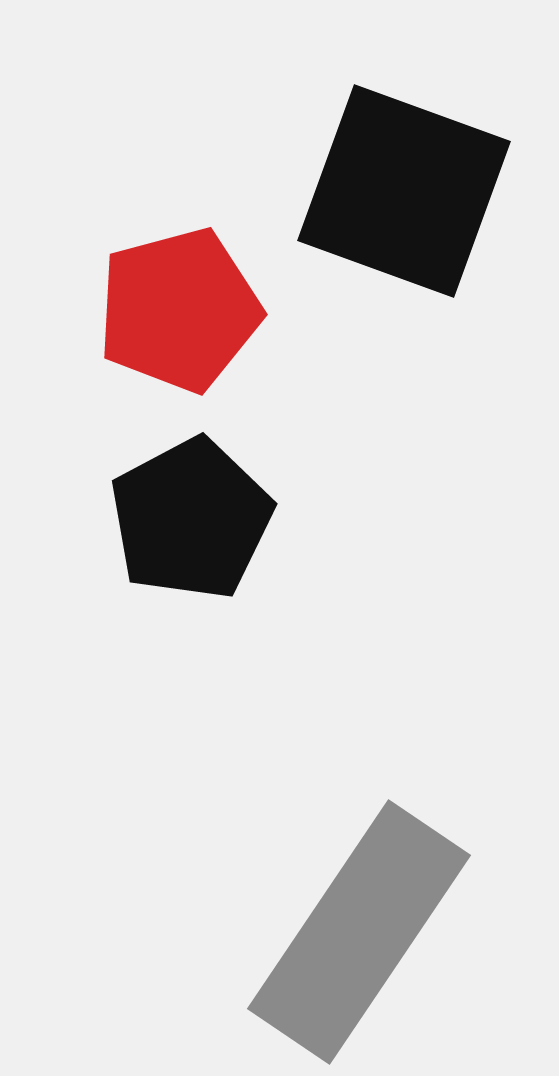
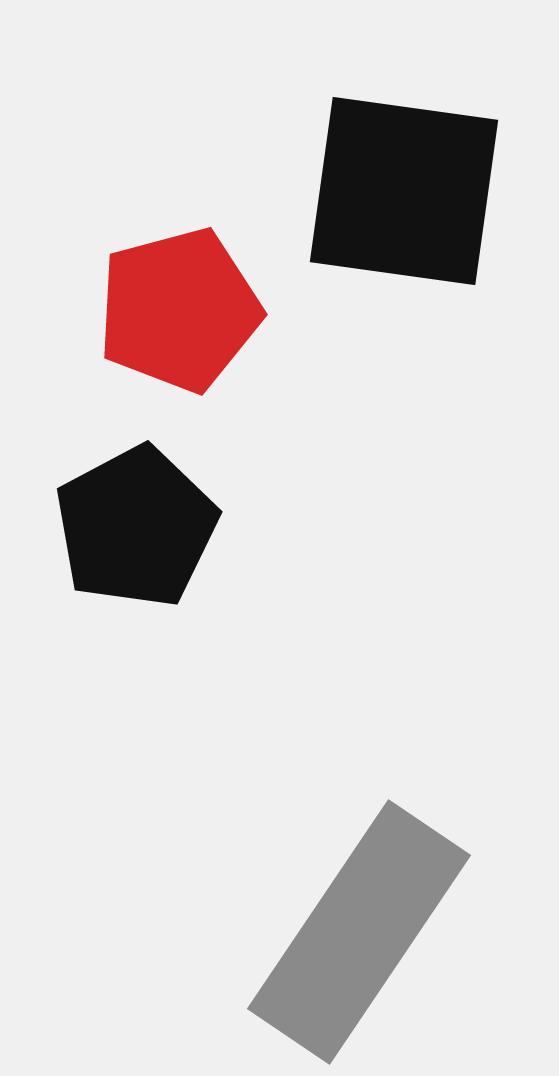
black square: rotated 12 degrees counterclockwise
black pentagon: moved 55 px left, 8 px down
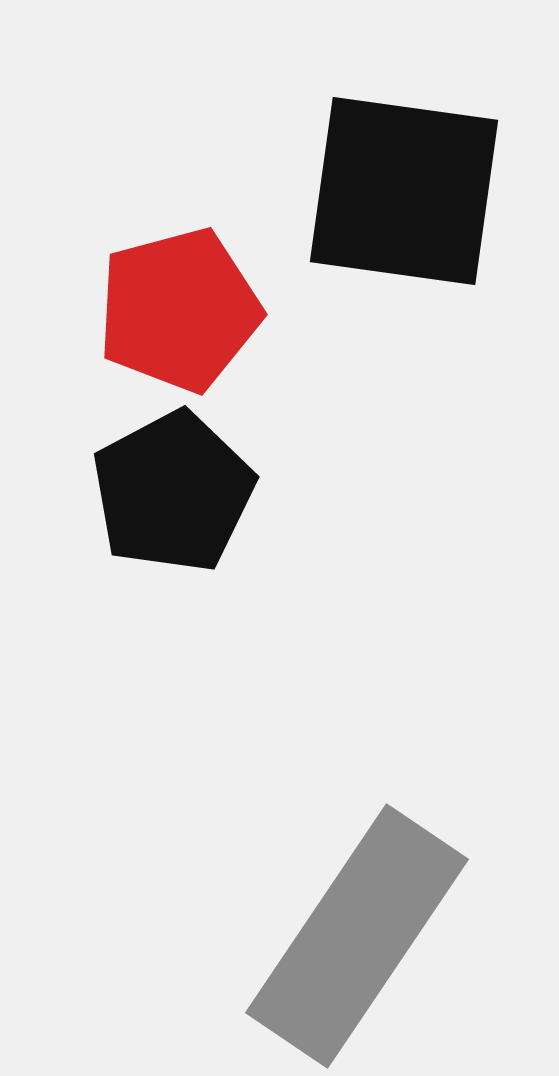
black pentagon: moved 37 px right, 35 px up
gray rectangle: moved 2 px left, 4 px down
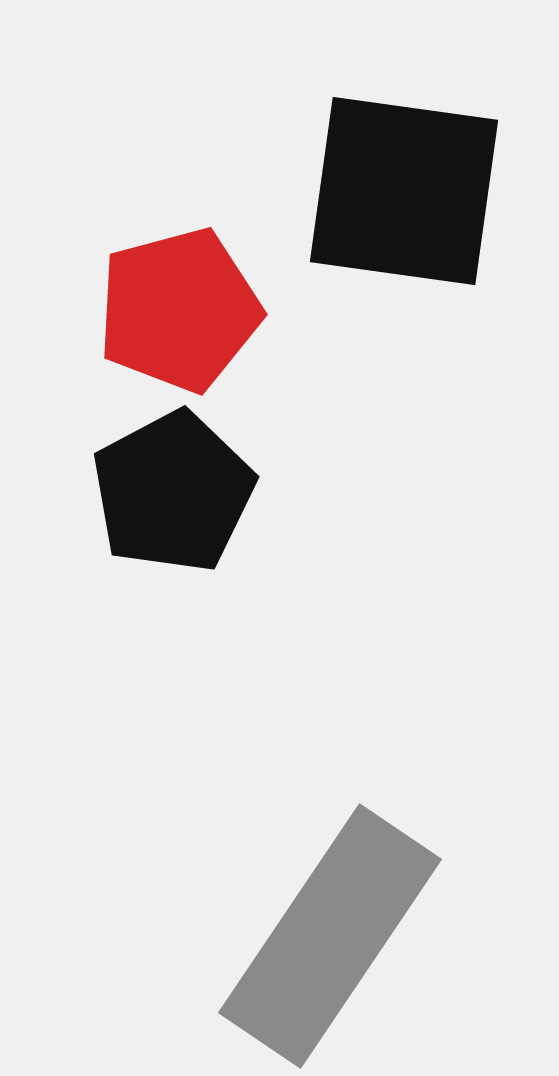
gray rectangle: moved 27 px left
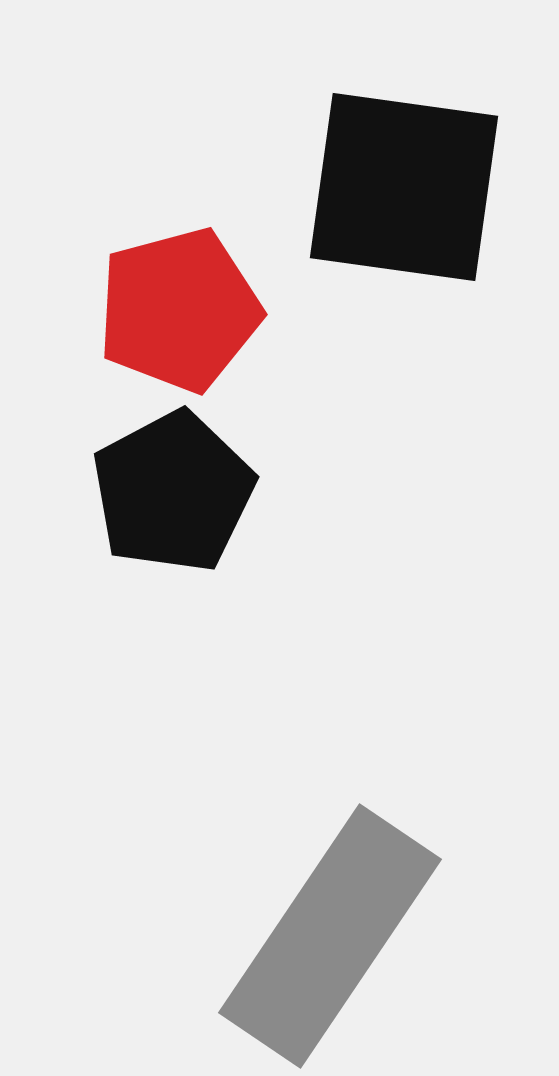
black square: moved 4 px up
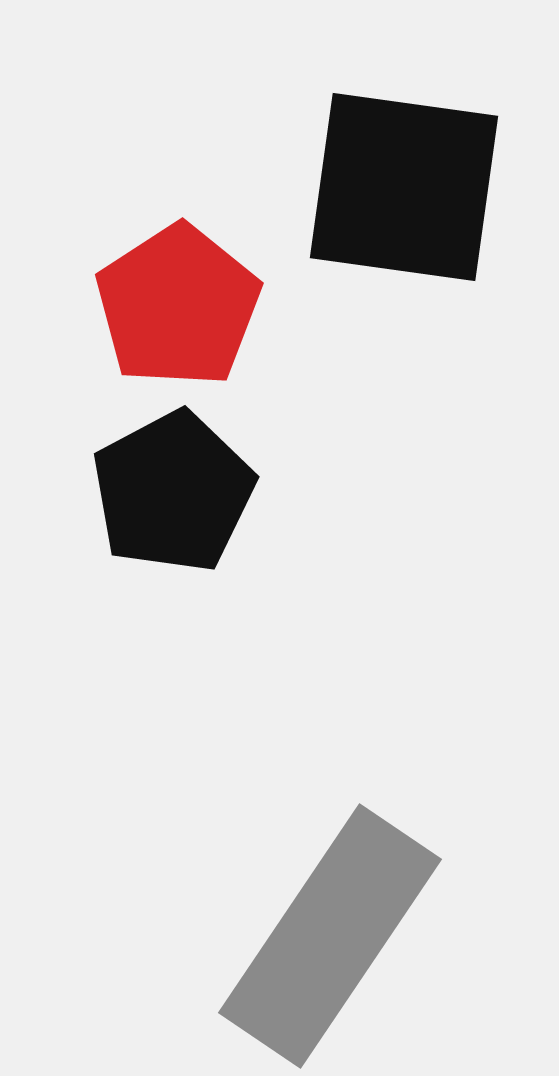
red pentagon: moved 1 px left, 4 px up; rotated 18 degrees counterclockwise
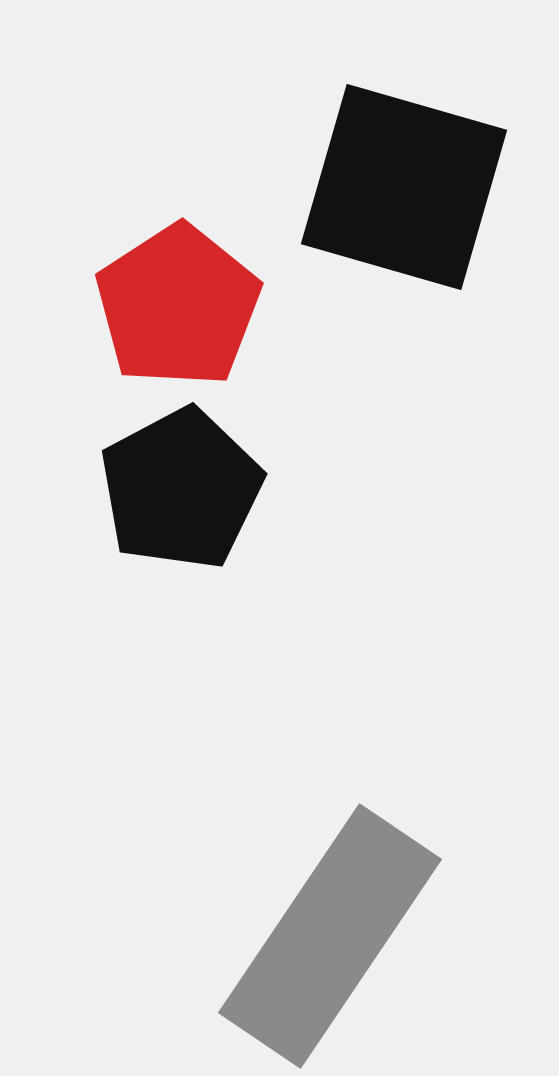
black square: rotated 8 degrees clockwise
black pentagon: moved 8 px right, 3 px up
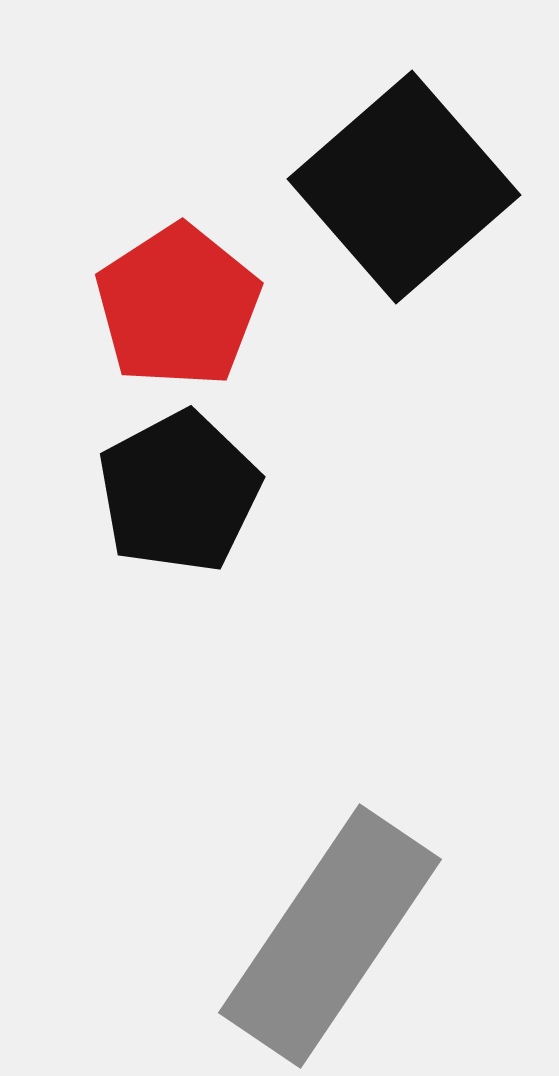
black square: rotated 33 degrees clockwise
black pentagon: moved 2 px left, 3 px down
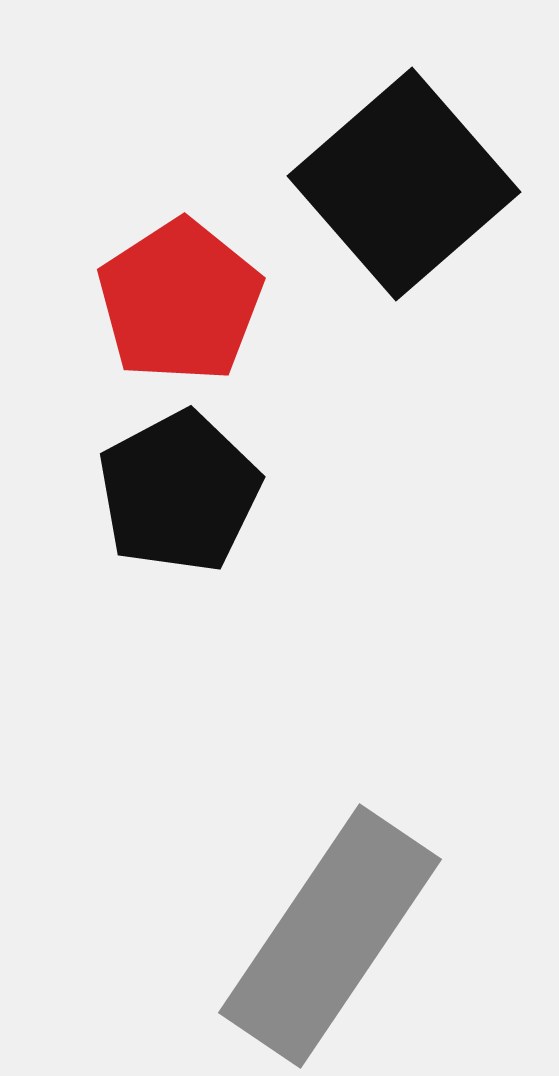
black square: moved 3 px up
red pentagon: moved 2 px right, 5 px up
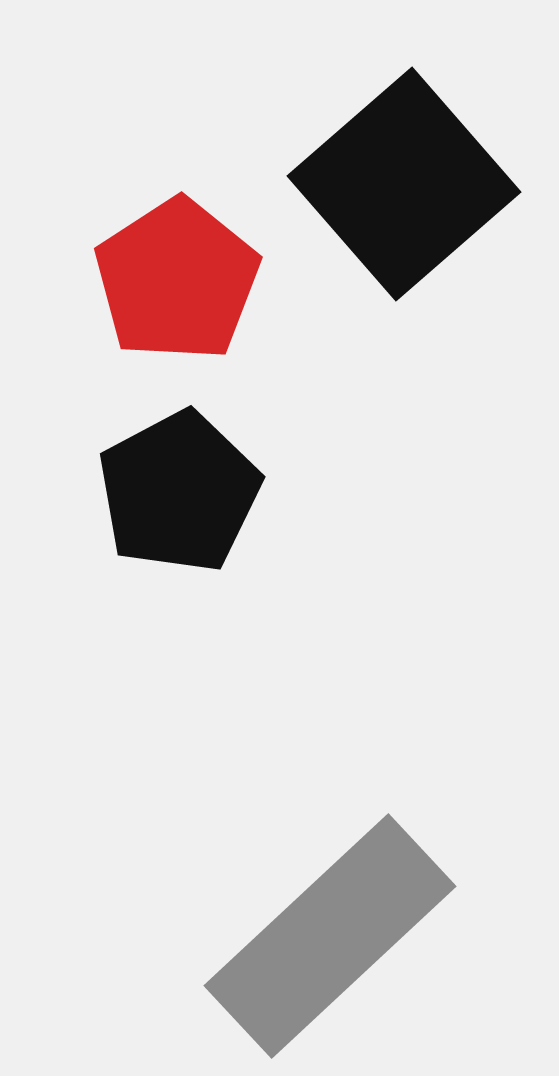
red pentagon: moved 3 px left, 21 px up
gray rectangle: rotated 13 degrees clockwise
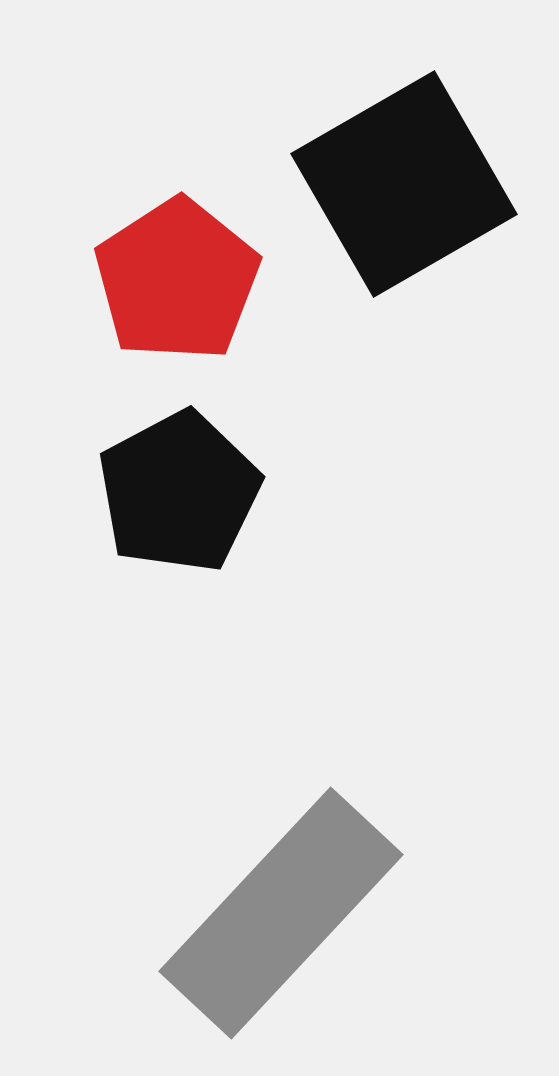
black square: rotated 11 degrees clockwise
gray rectangle: moved 49 px left, 23 px up; rotated 4 degrees counterclockwise
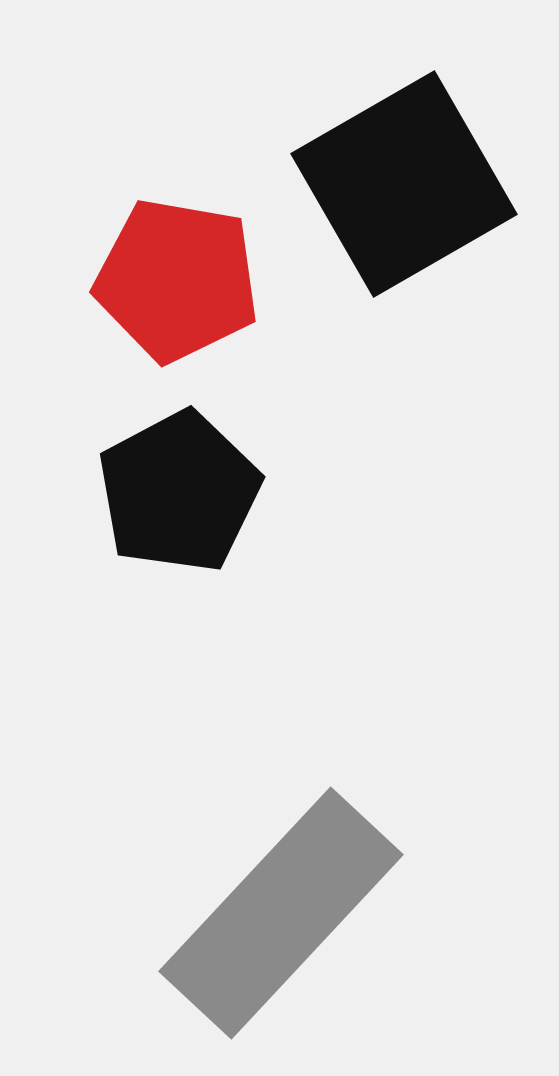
red pentagon: rotated 29 degrees counterclockwise
